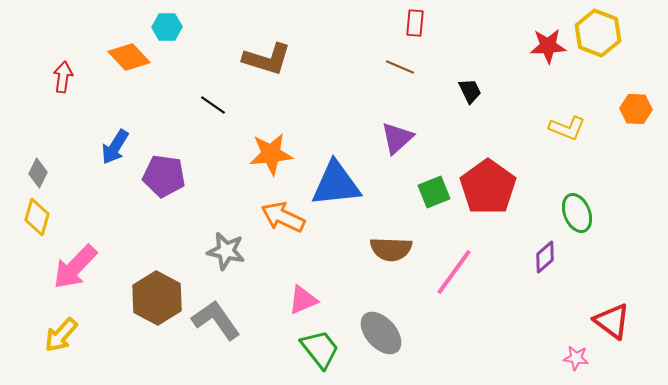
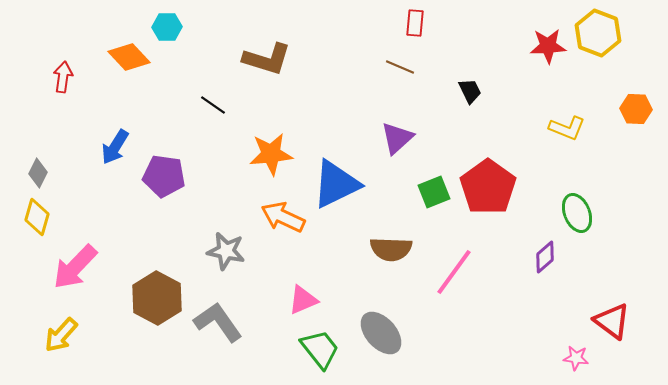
blue triangle: rotated 20 degrees counterclockwise
gray L-shape: moved 2 px right, 2 px down
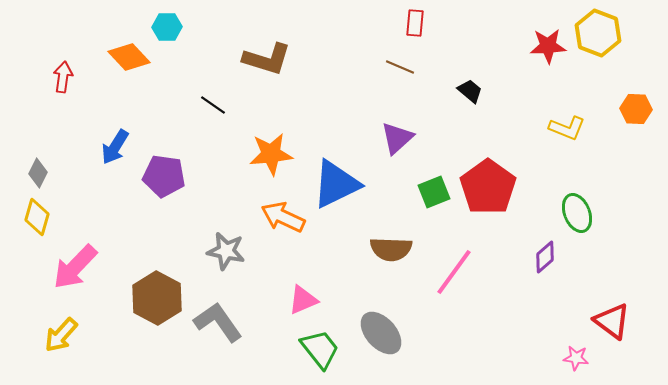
black trapezoid: rotated 24 degrees counterclockwise
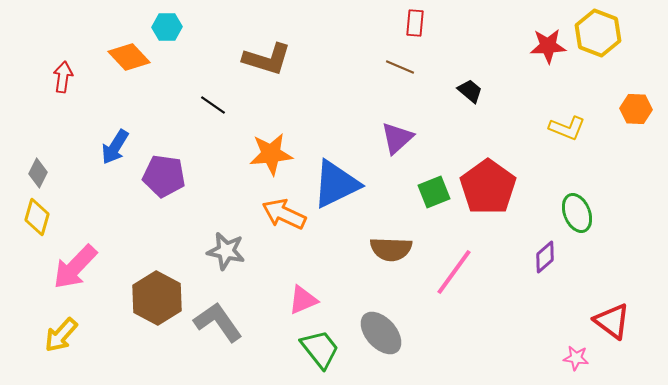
orange arrow: moved 1 px right, 3 px up
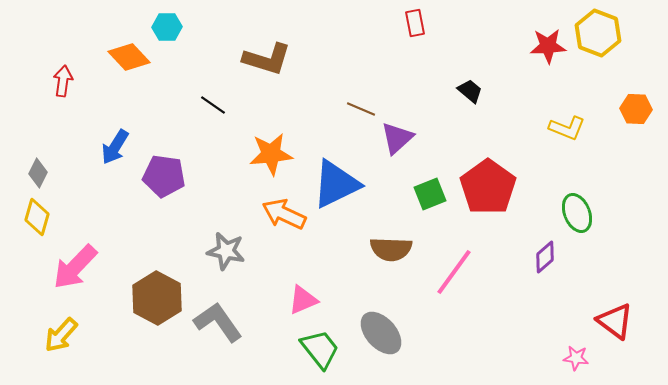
red rectangle: rotated 16 degrees counterclockwise
brown line: moved 39 px left, 42 px down
red arrow: moved 4 px down
green square: moved 4 px left, 2 px down
red triangle: moved 3 px right
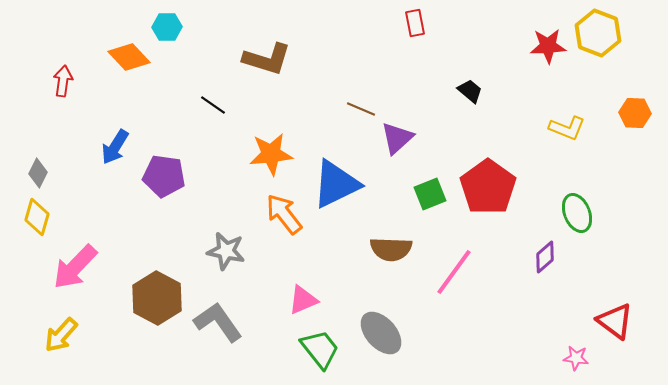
orange hexagon: moved 1 px left, 4 px down
orange arrow: rotated 27 degrees clockwise
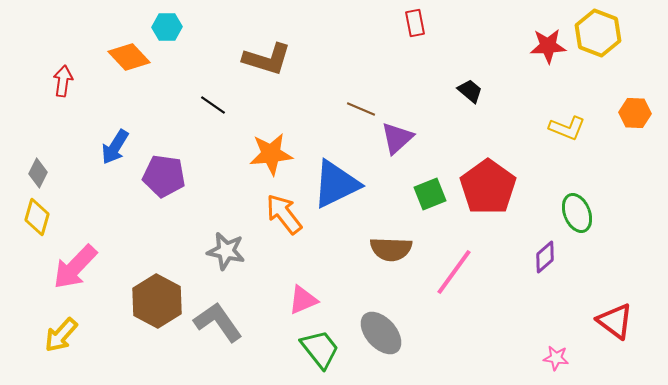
brown hexagon: moved 3 px down
pink star: moved 20 px left
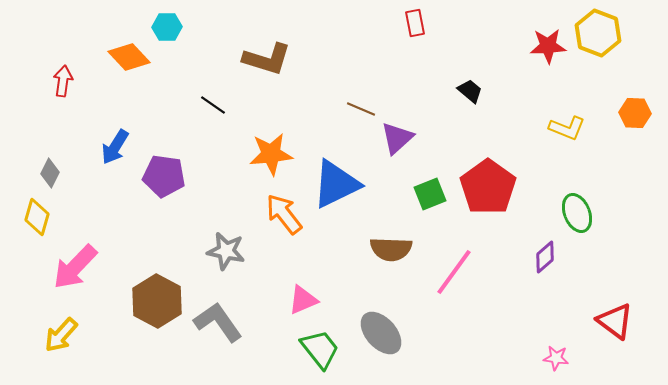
gray diamond: moved 12 px right
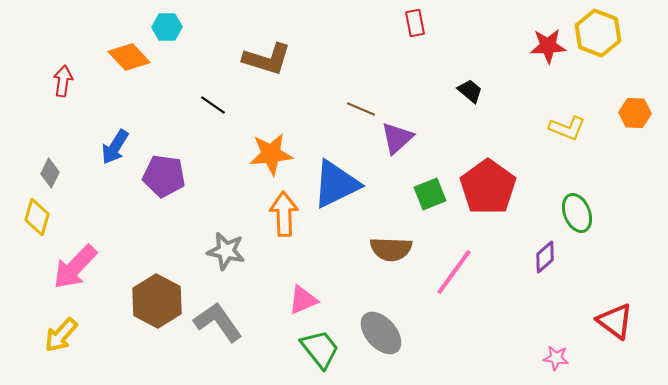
orange arrow: rotated 36 degrees clockwise
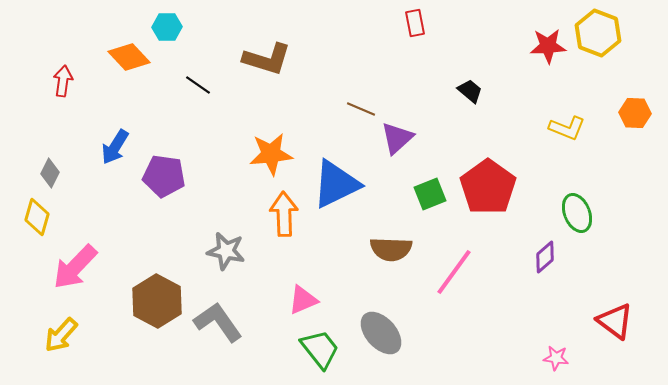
black line: moved 15 px left, 20 px up
